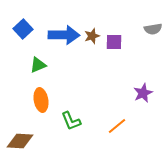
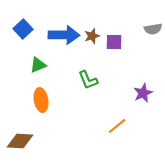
green L-shape: moved 17 px right, 41 px up
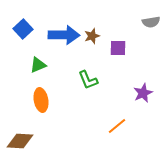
gray semicircle: moved 2 px left, 7 px up
purple square: moved 4 px right, 6 px down
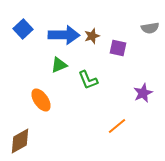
gray semicircle: moved 1 px left, 6 px down
purple square: rotated 12 degrees clockwise
green triangle: moved 21 px right
orange ellipse: rotated 25 degrees counterclockwise
brown diamond: rotated 32 degrees counterclockwise
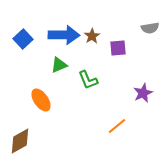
blue square: moved 10 px down
brown star: rotated 14 degrees counterclockwise
purple square: rotated 18 degrees counterclockwise
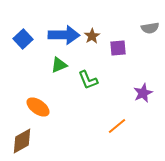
orange ellipse: moved 3 px left, 7 px down; rotated 20 degrees counterclockwise
brown diamond: moved 2 px right
